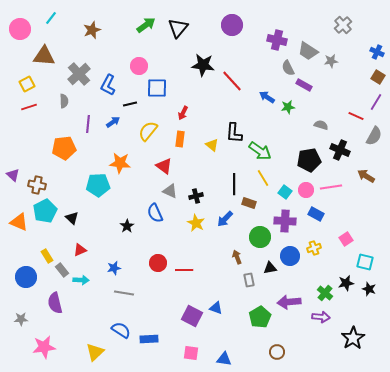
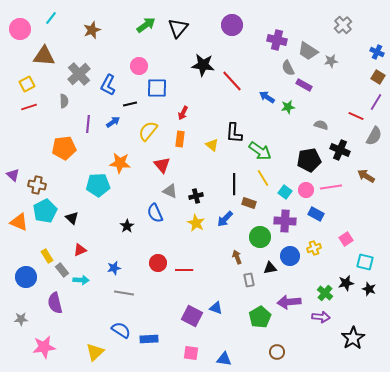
red triangle at (164, 166): moved 2 px left, 1 px up; rotated 12 degrees clockwise
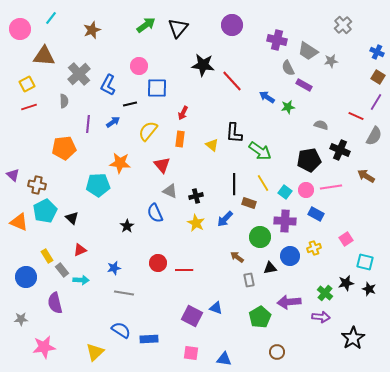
yellow line at (263, 178): moved 5 px down
brown arrow at (237, 257): rotated 32 degrees counterclockwise
